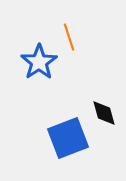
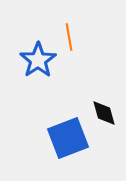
orange line: rotated 8 degrees clockwise
blue star: moved 1 px left, 2 px up
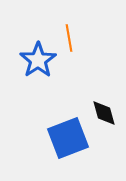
orange line: moved 1 px down
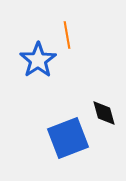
orange line: moved 2 px left, 3 px up
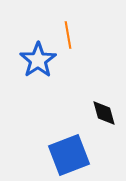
orange line: moved 1 px right
blue square: moved 1 px right, 17 px down
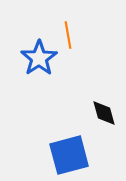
blue star: moved 1 px right, 2 px up
blue square: rotated 6 degrees clockwise
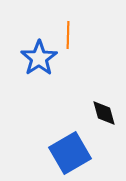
orange line: rotated 12 degrees clockwise
blue square: moved 1 px right, 2 px up; rotated 15 degrees counterclockwise
